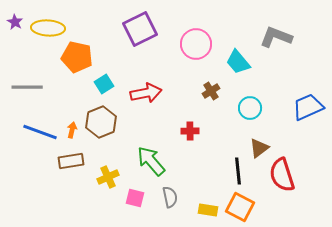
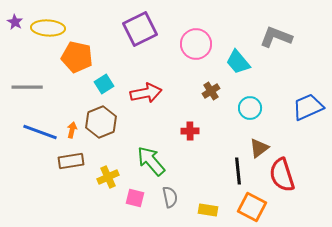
orange square: moved 12 px right
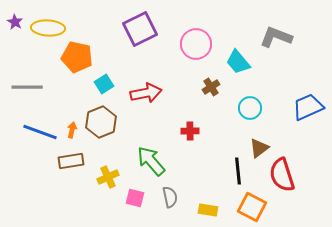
brown cross: moved 4 px up
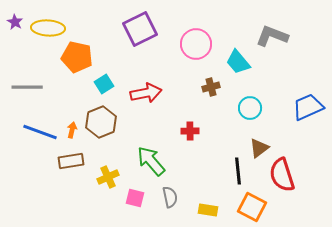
gray L-shape: moved 4 px left, 1 px up
brown cross: rotated 18 degrees clockwise
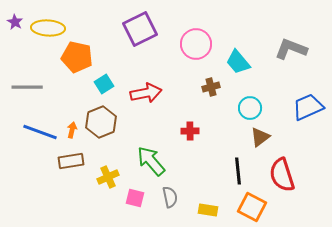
gray L-shape: moved 19 px right, 13 px down
brown triangle: moved 1 px right, 11 px up
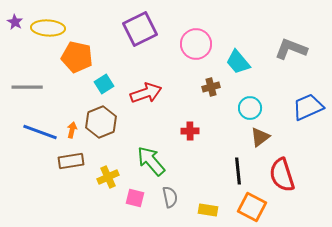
red arrow: rotated 8 degrees counterclockwise
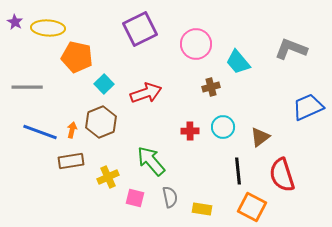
cyan square: rotated 12 degrees counterclockwise
cyan circle: moved 27 px left, 19 px down
yellow rectangle: moved 6 px left, 1 px up
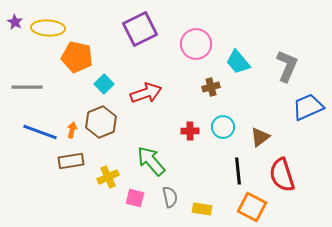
gray L-shape: moved 4 px left, 17 px down; rotated 92 degrees clockwise
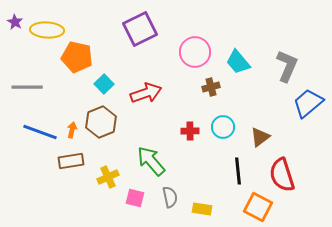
yellow ellipse: moved 1 px left, 2 px down
pink circle: moved 1 px left, 8 px down
blue trapezoid: moved 4 px up; rotated 16 degrees counterclockwise
orange square: moved 6 px right
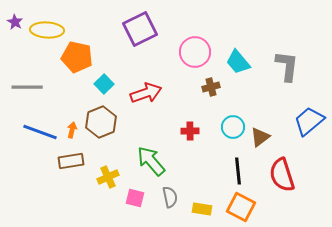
gray L-shape: rotated 16 degrees counterclockwise
blue trapezoid: moved 1 px right, 18 px down
cyan circle: moved 10 px right
orange square: moved 17 px left
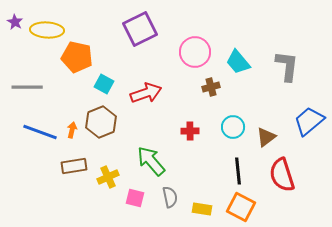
cyan square: rotated 18 degrees counterclockwise
brown triangle: moved 6 px right
brown rectangle: moved 3 px right, 5 px down
